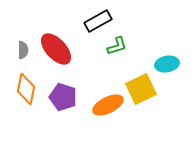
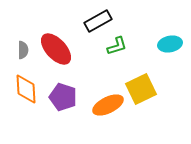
cyan ellipse: moved 3 px right, 20 px up
orange diamond: rotated 16 degrees counterclockwise
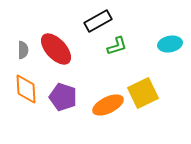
yellow square: moved 2 px right, 4 px down
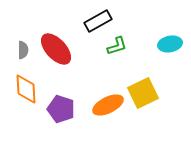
purple pentagon: moved 2 px left, 12 px down
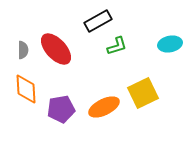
orange ellipse: moved 4 px left, 2 px down
purple pentagon: rotated 28 degrees counterclockwise
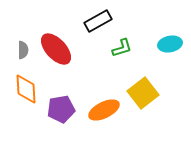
green L-shape: moved 5 px right, 2 px down
yellow square: rotated 12 degrees counterclockwise
orange ellipse: moved 3 px down
